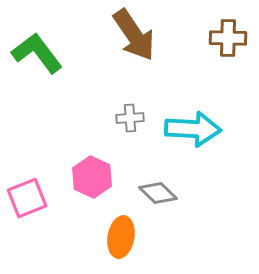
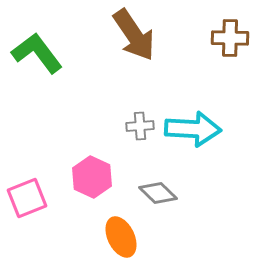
brown cross: moved 2 px right
gray cross: moved 10 px right, 8 px down
orange ellipse: rotated 36 degrees counterclockwise
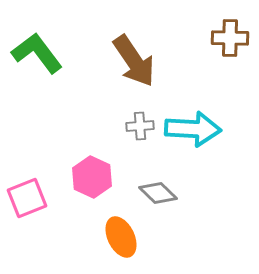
brown arrow: moved 26 px down
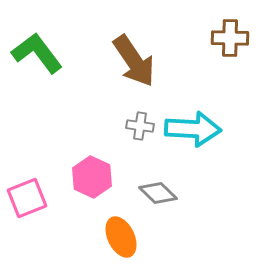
gray cross: rotated 12 degrees clockwise
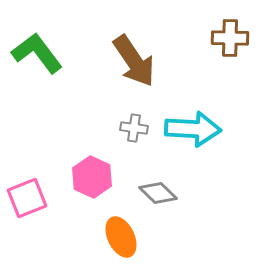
gray cross: moved 6 px left, 2 px down
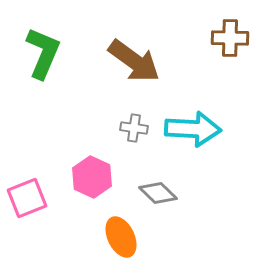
green L-shape: moved 6 px right; rotated 60 degrees clockwise
brown arrow: rotated 20 degrees counterclockwise
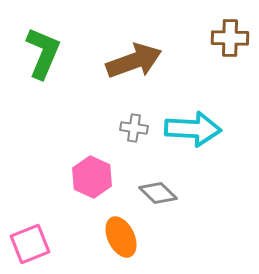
brown arrow: rotated 56 degrees counterclockwise
pink square: moved 3 px right, 46 px down
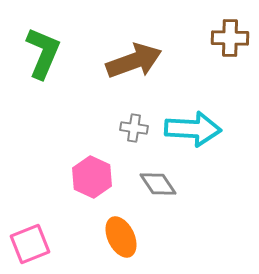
gray diamond: moved 9 px up; rotated 12 degrees clockwise
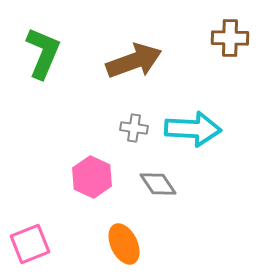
orange ellipse: moved 3 px right, 7 px down
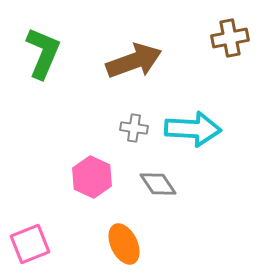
brown cross: rotated 12 degrees counterclockwise
